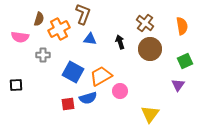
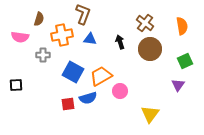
orange cross: moved 3 px right, 6 px down; rotated 15 degrees clockwise
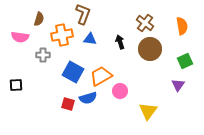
red square: rotated 24 degrees clockwise
yellow triangle: moved 2 px left, 3 px up
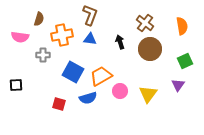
brown L-shape: moved 7 px right, 1 px down
red square: moved 9 px left
yellow triangle: moved 17 px up
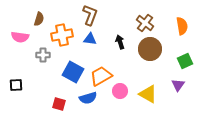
yellow triangle: rotated 36 degrees counterclockwise
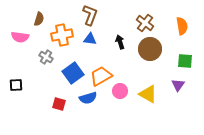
gray cross: moved 3 px right, 2 px down; rotated 32 degrees clockwise
green square: rotated 28 degrees clockwise
blue square: moved 1 px down; rotated 25 degrees clockwise
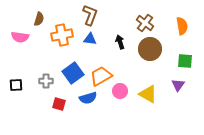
gray cross: moved 24 px down; rotated 32 degrees counterclockwise
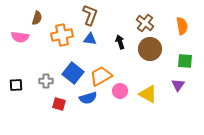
brown semicircle: moved 2 px left, 1 px up
blue square: rotated 15 degrees counterclockwise
